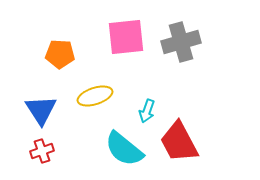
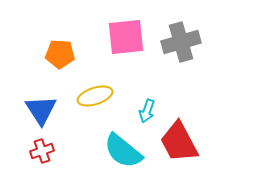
cyan semicircle: moved 1 px left, 2 px down
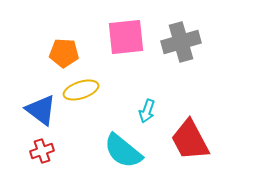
orange pentagon: moved 4 px right, 1 px up
yellow ellipse: moved 14 px left, 6 px up
blue triangle: rotated 20 degrees counterclockwise
red trapezoid: moved 11 px right, 2 px up
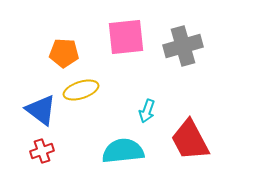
gray cross: moved 2 px right, 4 px down
cyan semicircle: rotated 135 degrees clockwise
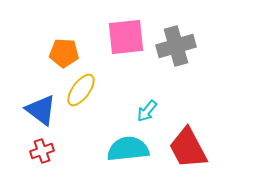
gray cross: moved 7 px left
yellow ellipse: rotated 36 degrees counterclockwise
cyan arrow: rotated 20 degrees clockwise
red trapezoid: moved 2 px left, 8 px down
cyan semicircle: moved 5 px right, 2 px up
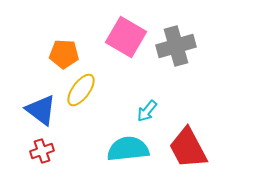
pink square: rotated 36 degrees clockwise
orange pentagon: moved 1 px down
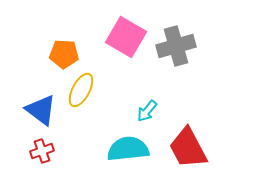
yellow ellipse: rotated 8 degrees counterclockwise
